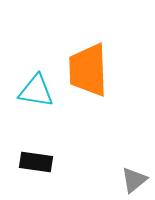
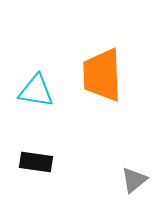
orange trapezoid: moved 14 px right, 5 px down
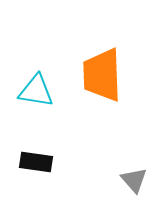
gray triangle: rotated 32 degrees counterclockwise
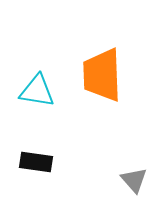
cyan triangle: moved 1 px right
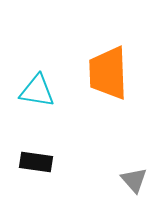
orange trapezoid: moved 6 px right, 2 px up
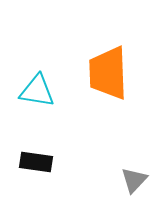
gray triangle: rotated 24 degrees clockwise
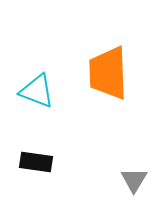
cyan triangle: rotated 12 degrees clockwise
gray triangle: rotated 12 degrees counterclockwise
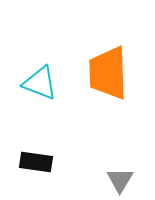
cyan triangle: moved 3 px right, 8 px up
gray triangle: moved 14 px left
